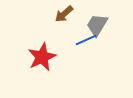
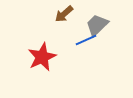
gray trapezoid: rotated 15 degrees clockwise
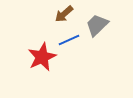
blue line: moved 17 px left
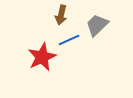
brown arrow: moved 3 px left, 1 px down; rotated 36 degrees counterclockwise
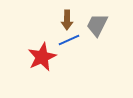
brown arrow: moved 6 px right, 5 px down; rotated 12 degrees counterclockwise
gray trapezoid: rotated 20 degrees counterclockwise
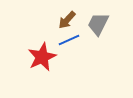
brown arrow: rotated 42 degrees clockwise
gray trapezoid: moved 1 px right, 1 px up
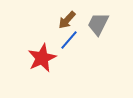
blue line: rotated 25 degrees counterclockwise
red star: moved 1 px down
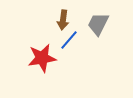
brown arrow: moved 4 px left; rotated 36 degrees counterclockwise
red star: rotated 16 degrees clockwise
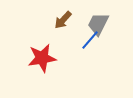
brown arrow: rotated 36 degrees clockwise
blue line: moved 21 px right
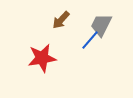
brown arrow: moved 2 px left
gray trapezoid: moved 3 px right, 1 px down
